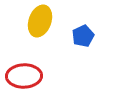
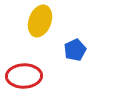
blue pentagon: moved 8 px left, 14 px down
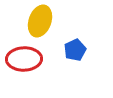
red ellipse: moved 17 px up
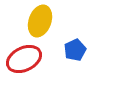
red ellipse: rotated 24 degrees counterclockwise
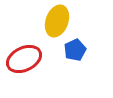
yellow ellipse: moved 17 px right
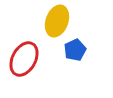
red ellipse: rotated 36 degrees counterclockwise
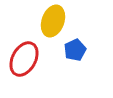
yellow ellipse: moved 4 px left
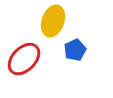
red ellipse: rotated 16 degrees clockwise
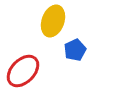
red ellipse: moved 1 px left, 12 px down
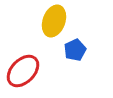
yellow ellipse: moved 1 px right
